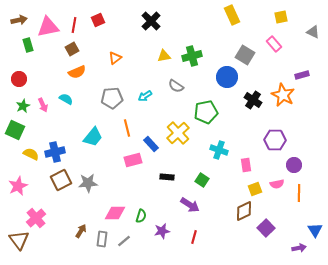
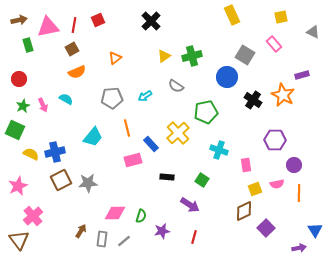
yellow triangle at (164, 56): rotated 24 degrees counterclockwise
pink cross at (36, 218): moved 3 px left, 2 px up
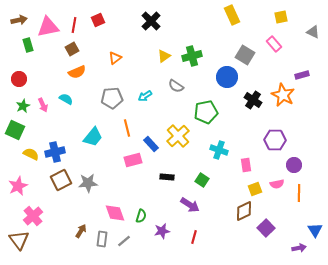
yellow cross at (178, 133): moved 3 px down
pink diamond at (115, 213): rotated 70 degrees clockwise
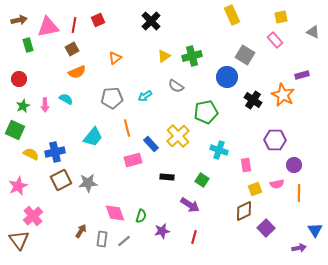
pink rectangle at (274, 44): moved 1 px right, 4 px up
pink arrow at (43, 105): moved 2 px right; rotated 24 degrees clockwise
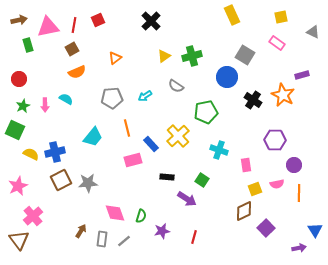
pink rectangle at (275, 40): moved 2 px right, 3 px down; rotated 14 degrees counterclockwise
purple arrow at (190, 205): moved 3 px left, 6 px up
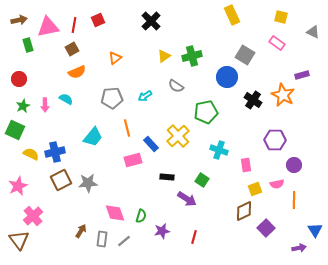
yellow square at (281, 17): rotated 24 degrees clockwise
orange line at (299, 193): moved 5 px left, 7 px down
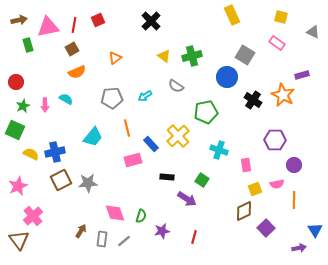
yellow triangle at (164, 56): rotated 48 degrees counterclockwise
red circle at (19, 79): moved 3 px left, 3 px down
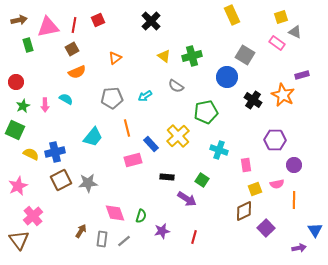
yellow square at (281, 17): rotated 32 degrees counterclockwise
gray triangle at (313, 32): moved 18 px left
